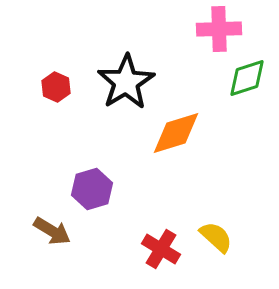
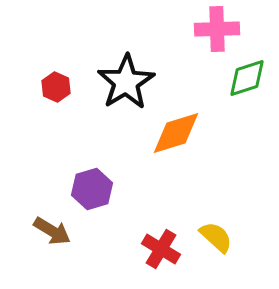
pink cross: moved 2 px left
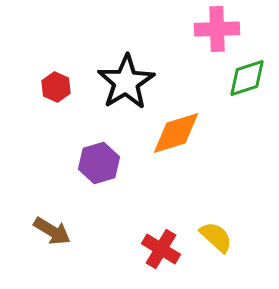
purple hexagon: moved 7 px right, 26 px up
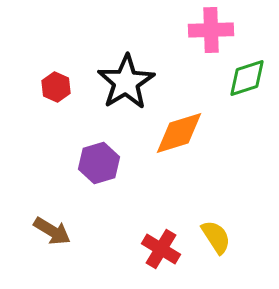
pink cross: moved 6 px left, 1 px down
orange diamond: moved 3 px right
yellow semicircle: rotated 15 degrees clockwise
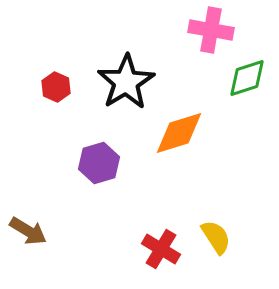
pink cross: rotated 12 degrees clockwise
brown arrow: moved 24 px left
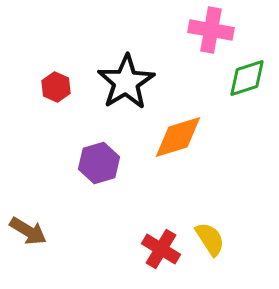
orange diamond: moved 1 px left, 4 px down
yellow semicircle: moved 6 px left, 2 px down
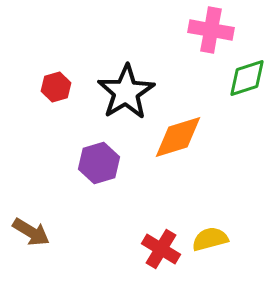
black star: moved 10 px down
red hexagon: rotated 20 degrees clockwise
brown arrow: moved 3 px right, 1 px down
yellow semicircle: rotated 72 degrees counterclockwise
